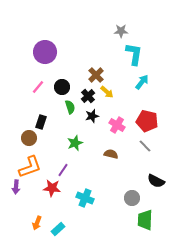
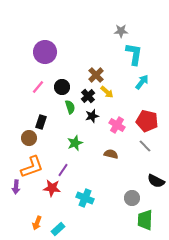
orange L-shape: moved 2 px right
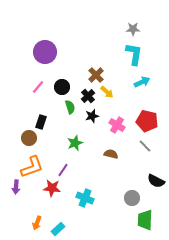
gray star: moved 12 px right, 2 px up
cyan arrow: rotated 28 degrees clockwise
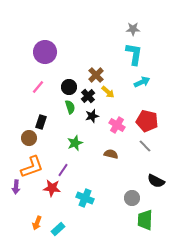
black circle: moved 7 px right
yellow arrow: moved 1 px right
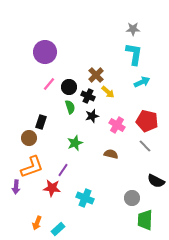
pink line: moved 11 px right, 3 px up
black cross: rotated 24 degrees counterclockwise
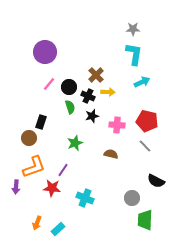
yellow arrow: rotated 40 degrees counterclockwise
pink cross: rotated 28 degrees counterclockwise
orange L-shape: moved 2 px right
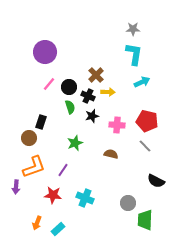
red star: moved 1 px right, 7 px down
gray circle: moved 4 px left, 5 px down
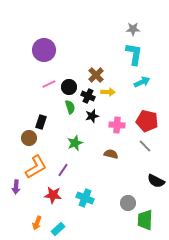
purple circle: moved 1 px left, 2 px up
pink line: rotated 24 degrees clockwise
orange L-shape: moved 2 px right; rotated 10 degrees counterclockwise
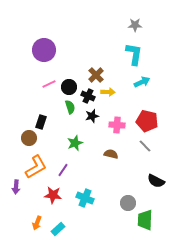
gray star: moved 2 px right, 4 px up
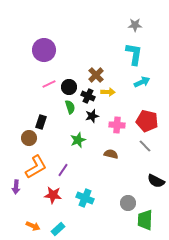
green star: moved 3 px right, 3 px up
orange arrow: moved 4 px left, 3 px down; rotated 88 degrees counterclockwise
